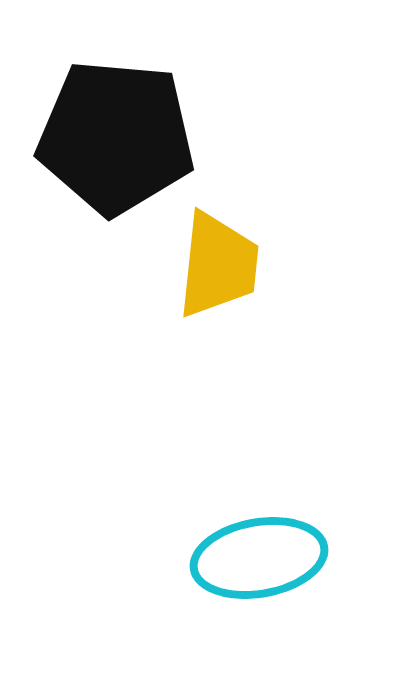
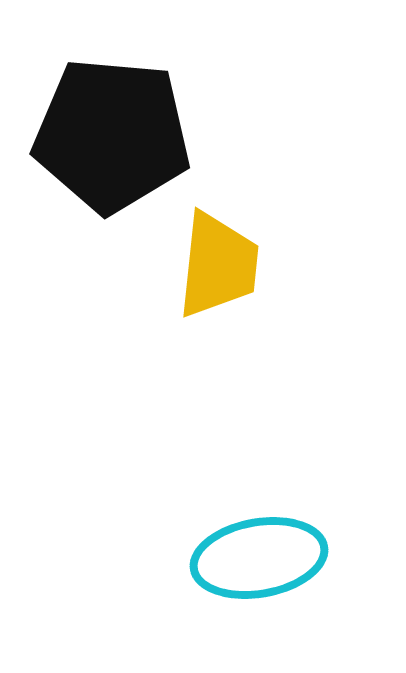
black pentagon: moved 4 px left, 2 px up
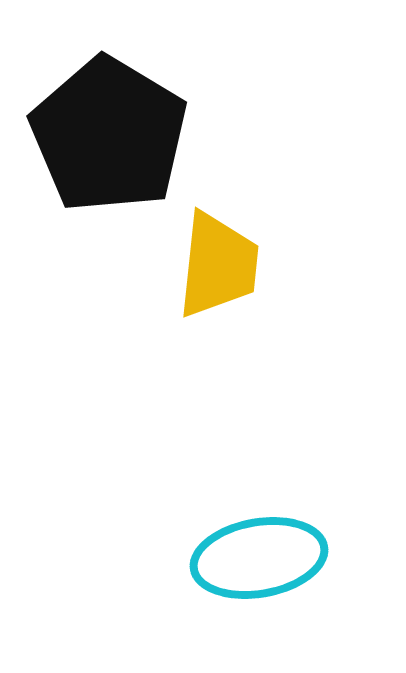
black pentagon: moved 3 px left; rotated 26 degrees clockwise
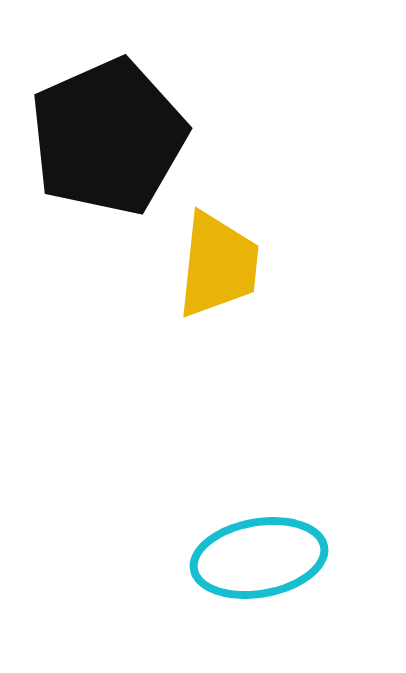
black pentagon: moved 1 px left, 2 px down; rotated 17 degrees clockwise
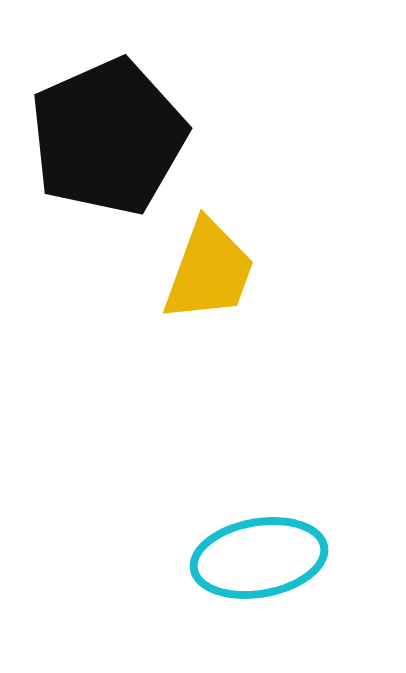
yellow trapezoid: moved 9 px left, 6 px down; rotated 14 degrees clockwise
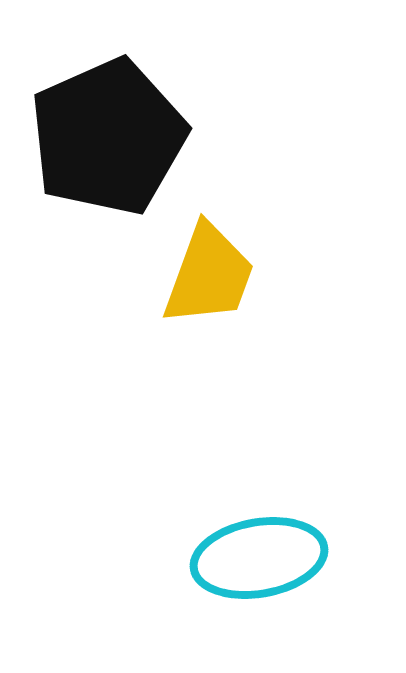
yellow trapezoid: moved 4 px down
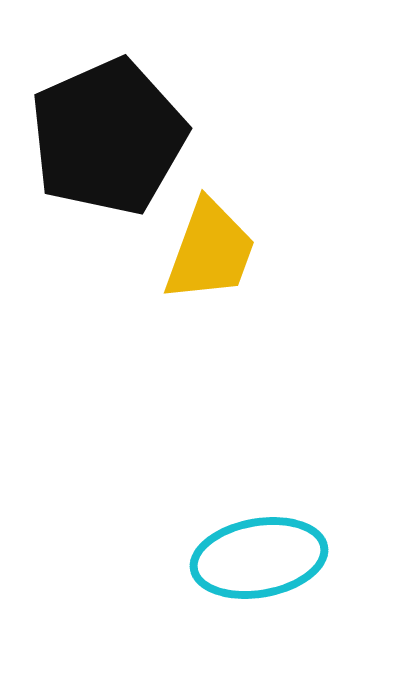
yellow trapezoid: moved 1 px right, 24 px up
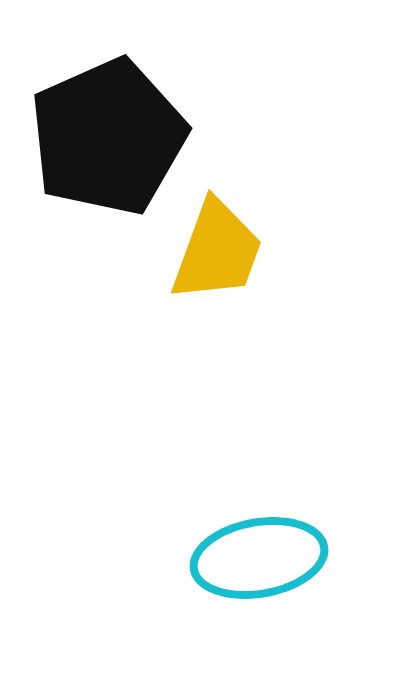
yellow trapezoid: moved 7 px right
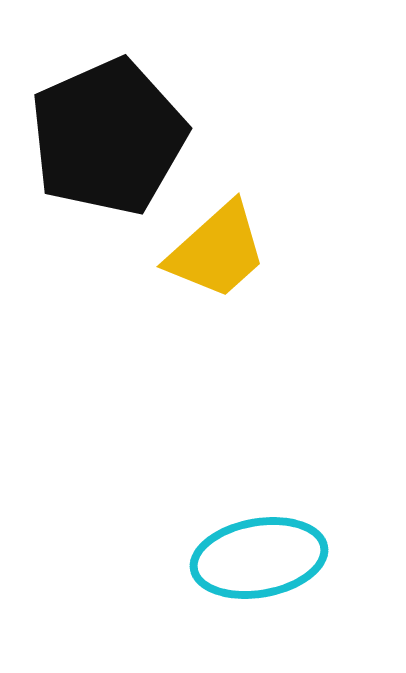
yellow trapezoid: rotated 28 degrees clockwise
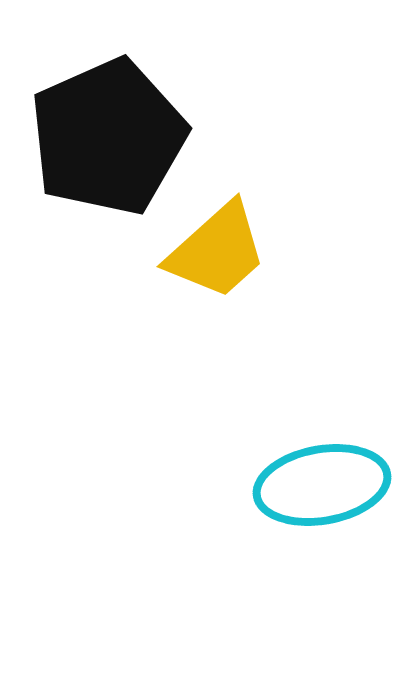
cyan ellipse: moved 63 px right, 73 px up
